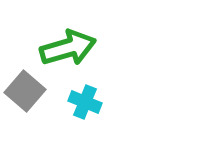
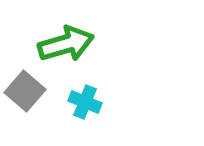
green arrow: moved 2 px left, 4 px up
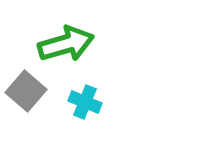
gray square: moved 1 px right
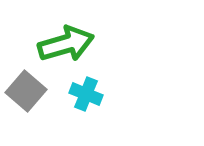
cyan cross: moved 1 px right, 8 px up
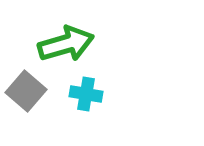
cyan cross: rotated 12 degrees counterclockwise
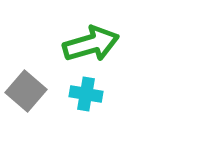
green arrow: moved 25 px right
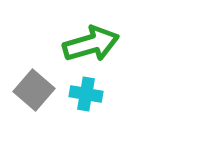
gray square: moved 8 px right, 1 px up
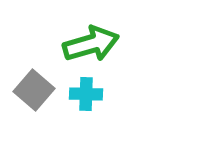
cyan cross: rotated 8 degrees counterclockwise
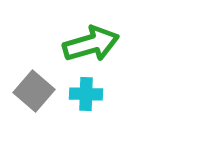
gray square: moved 1 px down
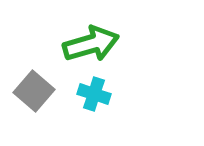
cyan cross: moved 8 px right; rotated 16 degrees clockwise
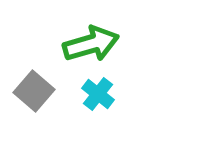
cyan cross: moved 4 px right; rotated 20 degrees clockwise
